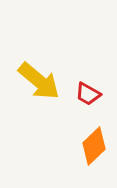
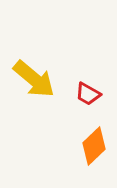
yellow arrow: moved 5 px left, 2 px up
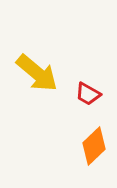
yellow arrow: moved 3 px right, 6 px up
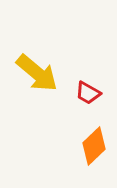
red trapezoid: moved 1 px up
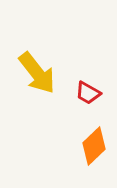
yellow arrow: rotated 12 degrees clockwise
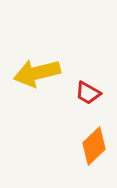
yellow arrow: rotated 114 degrees clockwise
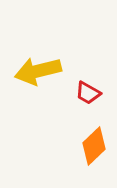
yellow arrow: moved 1 px right, 2 px up
